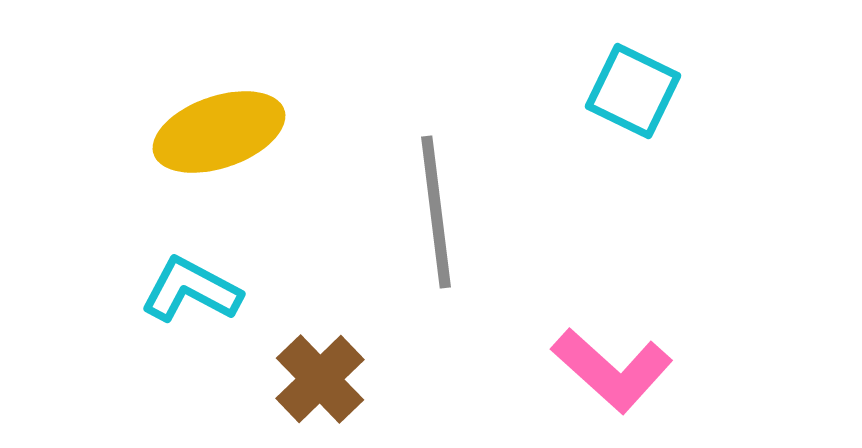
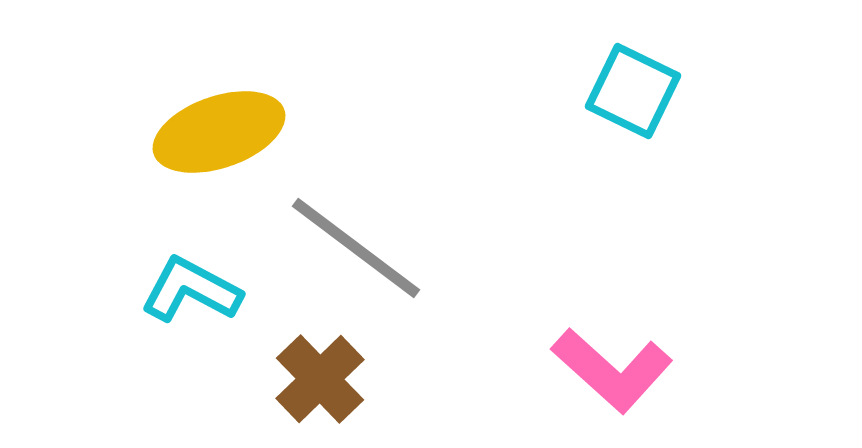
gray line: moved 80 px left, 36 px down; rotated 46 degrees counterclockwise
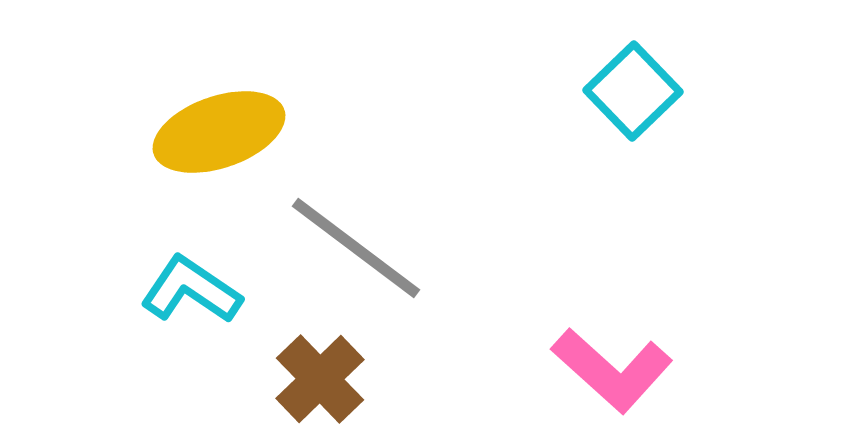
cyan square: rotated 20 degrees clockwise
cyan L-shape: rotated 6 degrees clockwise
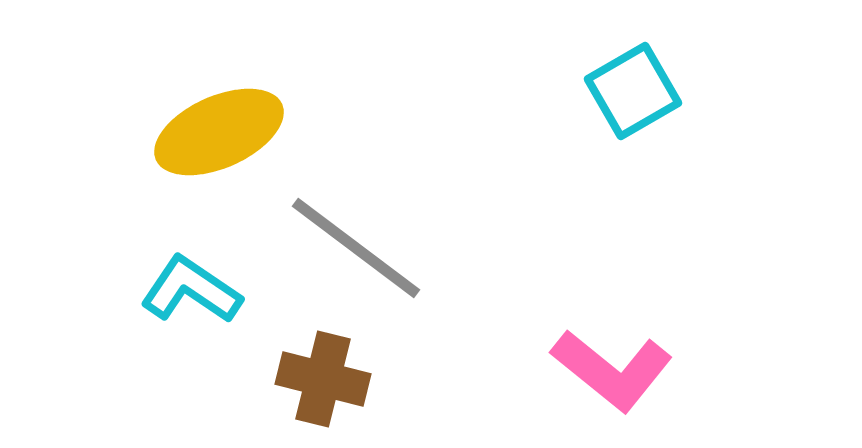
cyan square: rotated 14 degrees clockwise
yellow ellipse: rotated 5 degrees counterclockwise
pink L-shape: rotated 3 degrees counterclockwise
brown cross: moved 3 px right; rotated 32 degrees counterclockwise
